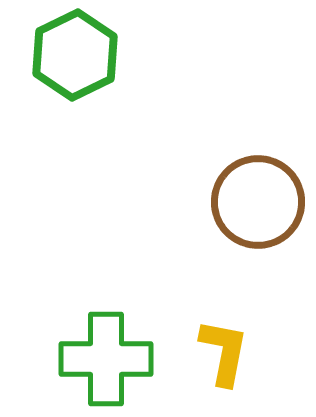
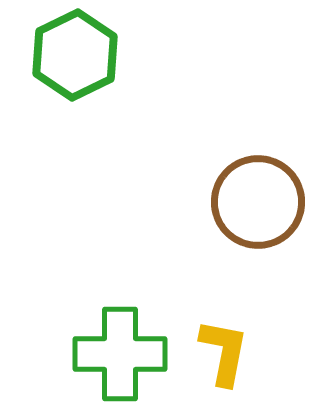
green cross: moved 14 px right, 5 px up
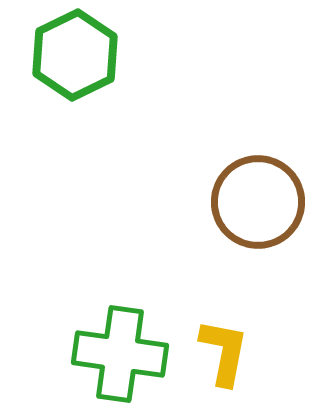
green cross: rotated 8 degrees clockwise
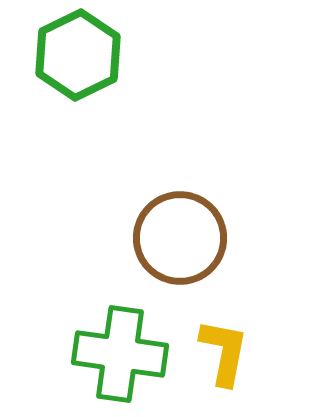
green hexagon: moved 3 px right
brown circle: moved 78 px left, 36 px down
